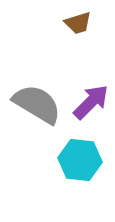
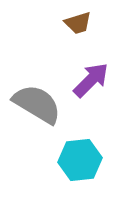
purple arrow: moved 22 px up
cyan hexagon: rotated 12 degrees counterclockwise
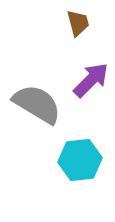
brown trapezoid: rotated 88 degrees counterclockwise
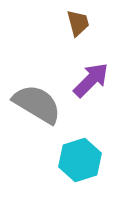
cyan hexagon: rotated 12 degrees counterclockwise
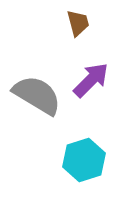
gray semicircle: moved 9 px up
cyan hexagon: moved 4 px right
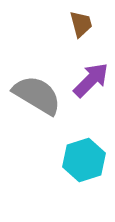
brown trapezoid: moved 3 px right, 1 px down
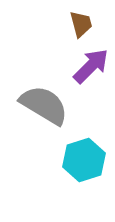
purple arrow: moved 14 px up
gray semicircle: moved 7 px right, 10 px down
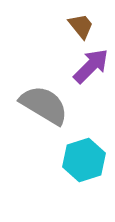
brown trapezoid: moved 2 px down; rotated 24 degrees counterclockwise
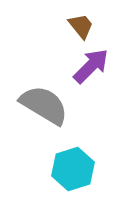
cyan hexagon: moved 11 px left, 9 px down
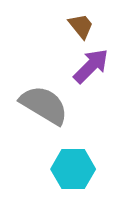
cyan hexagon: rotated 18 degrees clockwise
